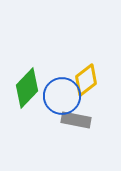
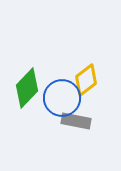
blue circle: moved 2 px down
gray rectangle: moved 1 px down
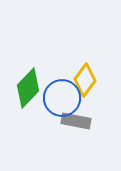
yellow diamond: moved 1 px left; rotated 16 degrees counterclockwise
green diamond: moved 1 px right
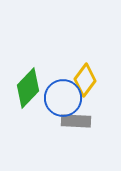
blue circle: moved 1 px right
gray rectangle: rotated 8 degrees counterclockwise
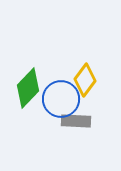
blue circle: moved 2 px left, 1 px down
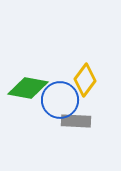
green diamond: rotated 57 degrees clockwise
blue circle: moved 1 px left, 1 px down
